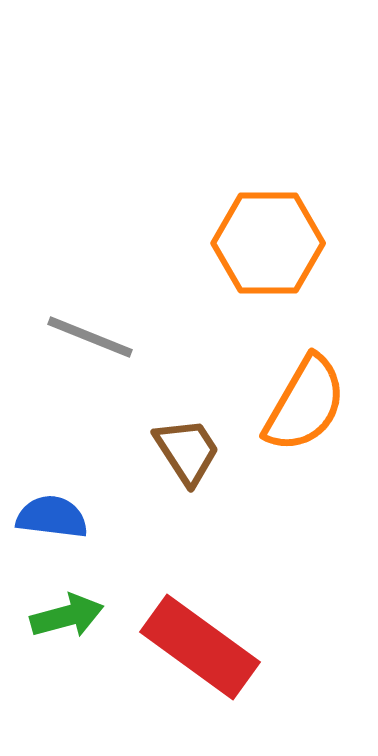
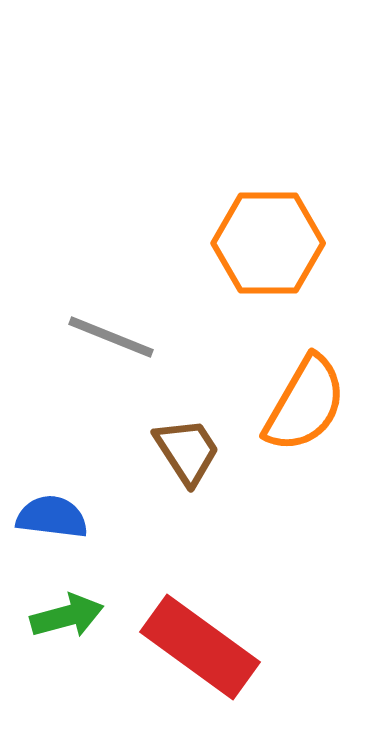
gray line: moved 21 px right
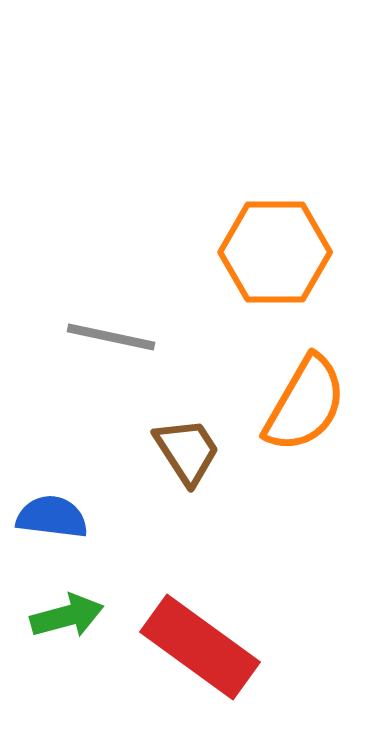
orange hexagon: moved 7 px right, 9 px down
gray line: rotated 10 degrees counterclockwise
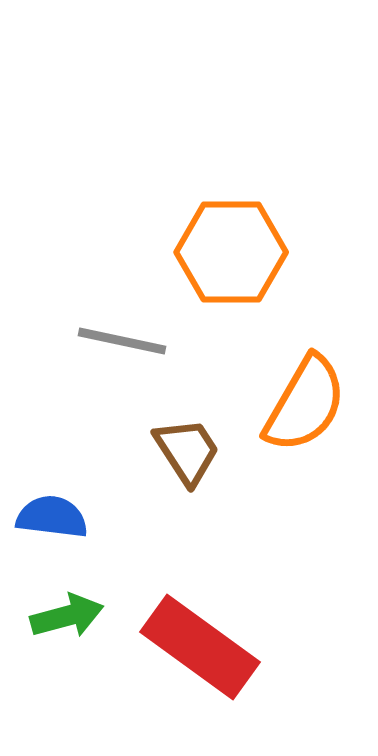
orange hexagon: moved 44 px left
gray line: moved 11 px right, 4 px down
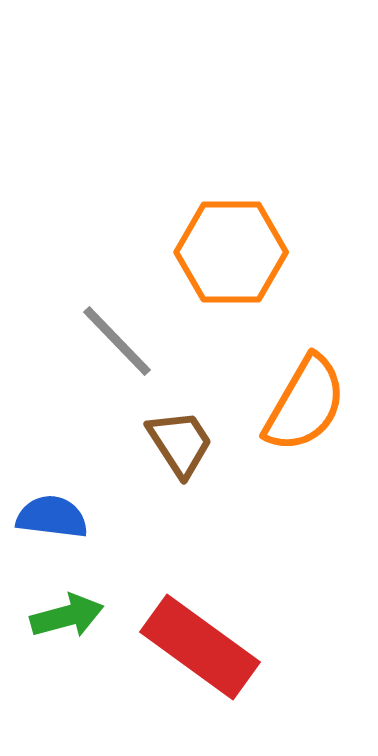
gray line: moved 5 px left; rotated 34 degrees clockwise
brown trapezoid: moved 7 px left, 8 px up
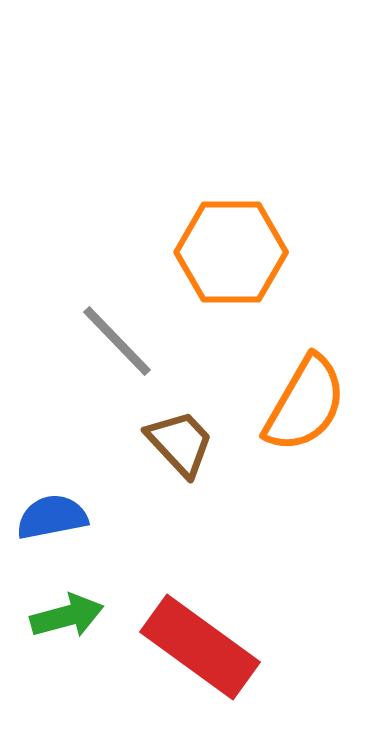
brown trapezoid: rotated 10 degrees counterclockwise
blue semicircle: rotated 18 degrees counterclockwise
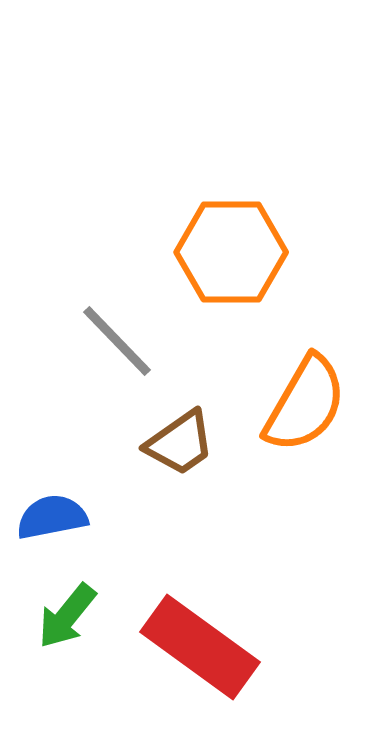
brown trapezoid: rotated 98 degrees clockwise
green arrow: rotated 144 degrees clockwise
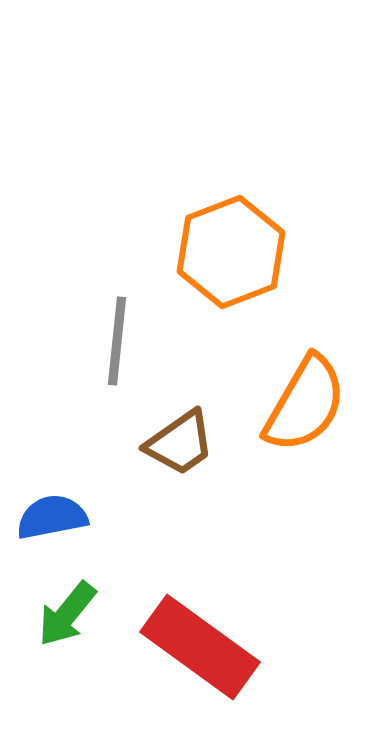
orange hexagon: rotated 21 degrees counterclockwise
gray line: rotated 50 degrees clockwise
green arrow: moved 2 px up
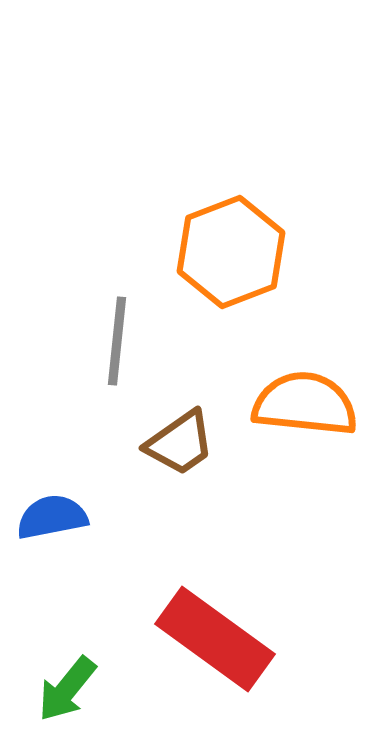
orange semicircle: rotated 114 degrees counterclockwise
green arrow: moved 75 px down
red rectangle: moved 15 px right, 8 px up
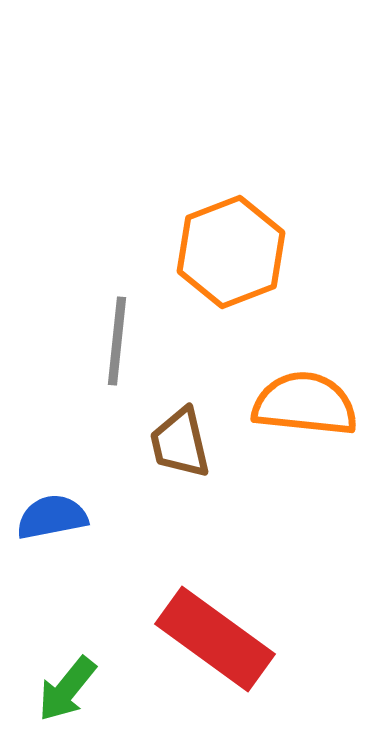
brown trapezoid: rotated 112 degrees clockwise
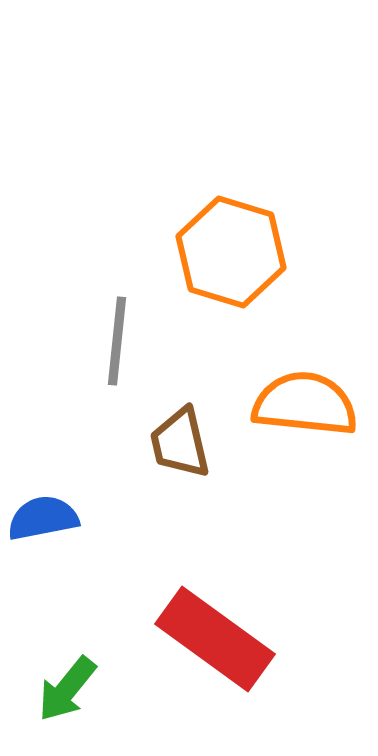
orange hexagon: rotated 22 degrees counterclockwise
blue semicircle: moved 9 px left, 1 px down
